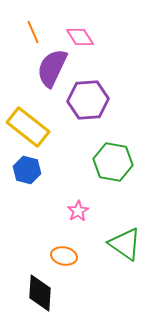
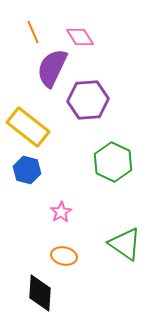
green hexagon: rotated 15 degrees clockwise
pink star: moved 17 px left, 1 px down
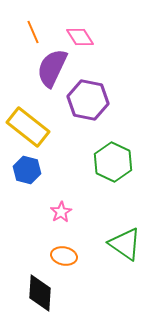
purple hexagon: rotated 15 degrees clockwise
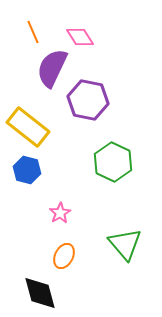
pink star: moved 1 px left, 1 px down
green triangle: rotated 15 degrees clockwise
orange ellipse: rotated 75 degrees counterclockwise
black diamond: rotated 18 degrees counterclockwise
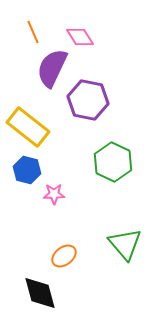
pink star: moved 6 px left, 19 px up; rotated 30 degrees clockwise
orange ellipse: rotated 25 degrees clockwise
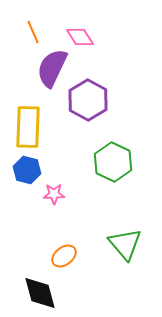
purple hexagon: rotated 18 degrees clockwise
yellow rectangle: rotated 54 degrees clockwise
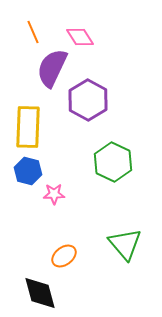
blue hexagon: moved 1 px right, 1 px down
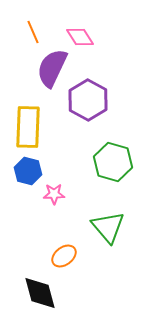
green hexagon: rotated 9 degrees counterclockwise
green triangle: moved 17 px left, 17 px up
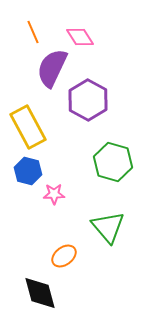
yellow rectangle: rotated 30 degrees counterclockwise
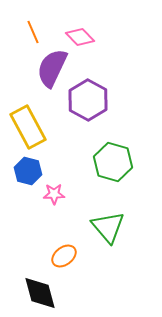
pink diamond: rotated 12 degrees counterclockwise
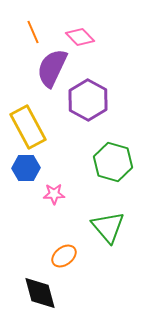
blue hexagon: moved 2 px left, 3 px up; rotated 16 degrees counterclockwise
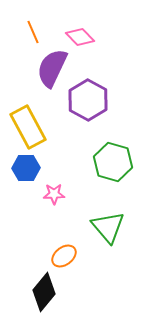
black diamond: moved 4 px right, 1 px up; rotated 54 degrees clockwise
